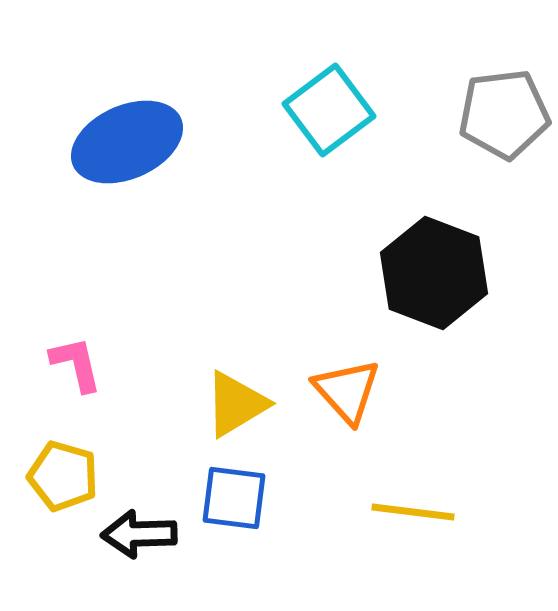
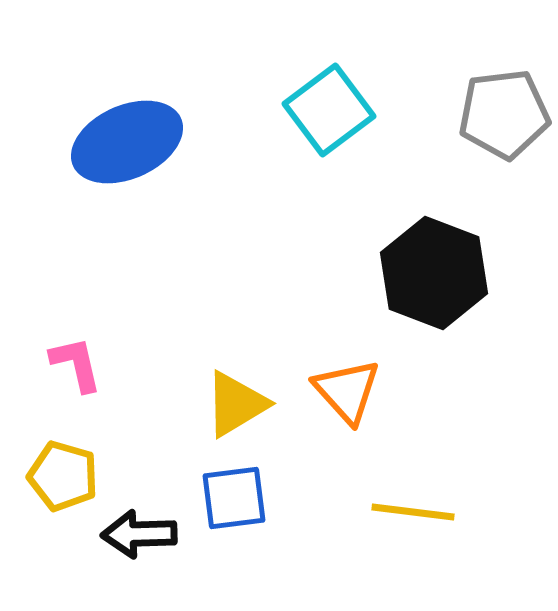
blue square: rotated 14 degrees counterclockwise
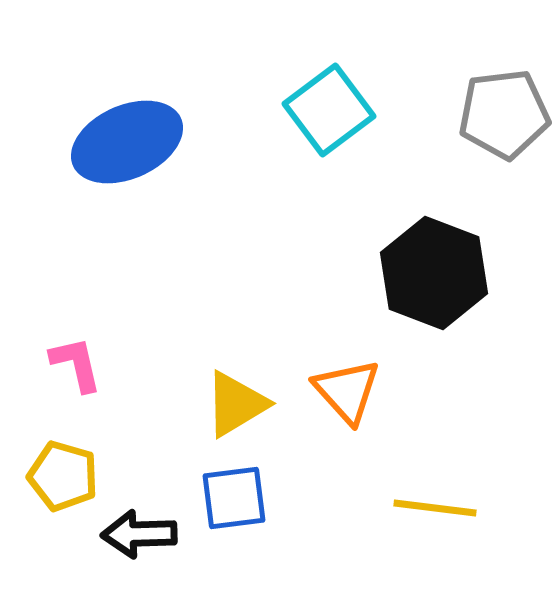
yellow line: moved 22 px right, 4 px up
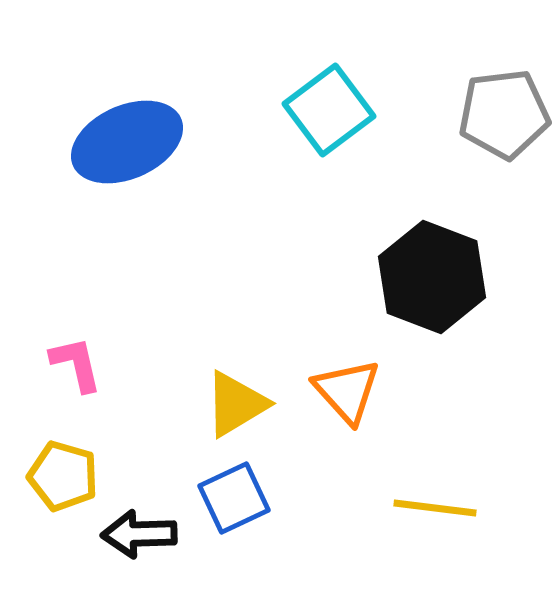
black hexagon: moved 2 px left, 4 px down
blue square: rotated 18 degrees counterclockwise
